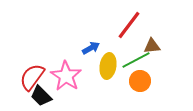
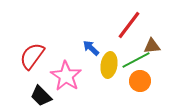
blue arrow: rotated 108 degrees counterclockwise
yellow ellipse: moved 1 px right, 1 px up
red semicircle: moved 21 px up
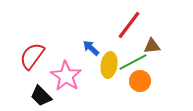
green line: moved 3 px left, 2 px down
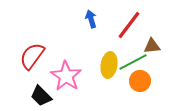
blue arrow: moved 29 px up; rotated 30 degrees clockwise
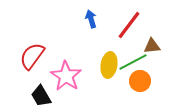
black trapezoid: rotated 15 degrees clockwise
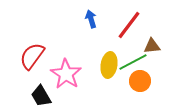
pink star: moved 2 px up
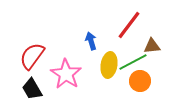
blue arrow: moved 22 px down
black trapezoid: moved 9 px left, 7 px up
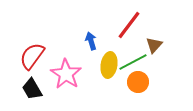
brown triangle: moved 2 px right, 1 px up; rotated 42 degrees counterclockwise
orange circle: moved 2 px left, 1 px down
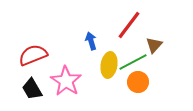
red semicircle: moved 1 px right, 1 px up; rotated 32 degrees clockwise
pink star: moved 7 px down
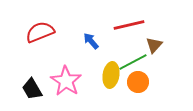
red line: rotated 40 degrees clockwise
blue arrow: rotated 24 degrees counterclockwise
red semicircle: moved 7 px right, 23 px up
yellow ellipse: moved 2 px right, 10 px down
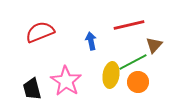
blue arrow: rotated 30 degrees clockwise
black trapezoid: rotated 15 degrees clockwise
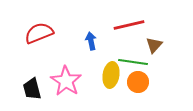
red semicircle: moved 1 px left, 1 px down
green line: rotated 36 degrees clockwise
